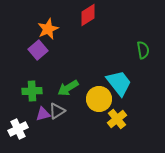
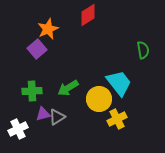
purple square: moved 1 px left, 1 px up
gray triangle: moved 6 px down
yellow cross: rotated 12 degrees clockwise
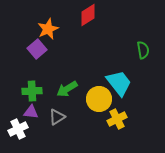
green arrow: moved 1 px left, 1 px down
purple triangle: moved 12 px left, 2 px up; rotated 21 degrees clockwise
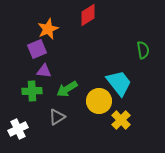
purple square: rotated 18 degrees clockwise
yellow circle: moved 2 px down
purple triangle: moved 13 px right, 41 px up
yellow cross: moved 4 px right, 1 px down; rotated 18 degrees counterclockwise
